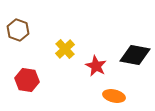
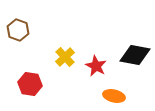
yellow cross: moved 8 px down
red hexagon: moved 3 px right, 4 px down
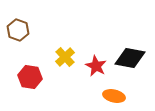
black diamond: moved 5 px left, 3 px down
red hexagon: moved 7 px up
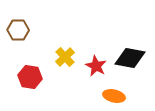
brown hexagon: rotated 20 degrees counterclockwise
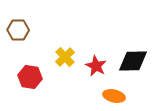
black diamond: moved 3 px right, 3 px down; rotated 12 degrees counterclockwise
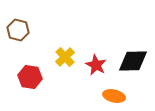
brown hexagon: rotated 15 degrees clockwise
red star: moved 1 px up
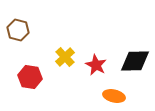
black diamond: moved 2 px right
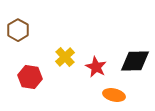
brown hexagon: rotated 15 degrees clockwise
red star: moved 2 px down
orange ellipse: moved 1 px up
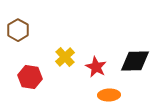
orange ellipse: moved 5 px left; rotated 15 degrees counterclockwise
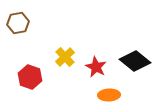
brown hexagon: moved 7 px up; rotated 20 degrees clockwise
black diamond: rotated 40 degrees clockwise
red hexagon: rotated 10 degrees clockwise
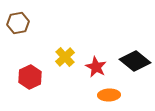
red hexagon: rotated 15 degrees clockwise
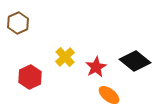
brown hexagon: rotated 15 degrees counterclockwise
red star: rotated 15 degrees clockwise
orange ellipse: rotated 40 degrees clockwise
